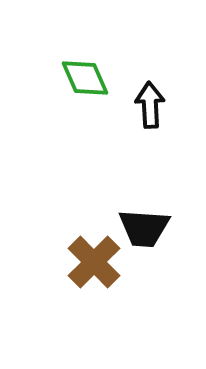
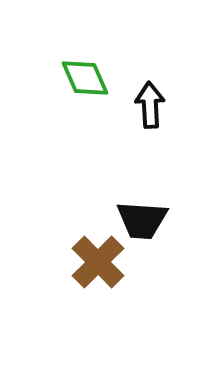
black trapezoid: moved 2 px left, 8 px up
brown cross: moved 4 px right
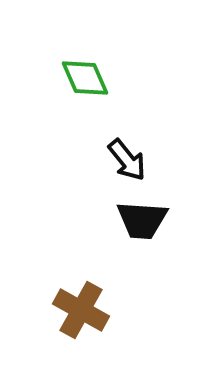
black arrow: moved 23 px left, 55 px down; rotated 144 degrees clockwise
brown cross: moved 17 px left, 48 px down; rotated 16 degrees counterclockwise
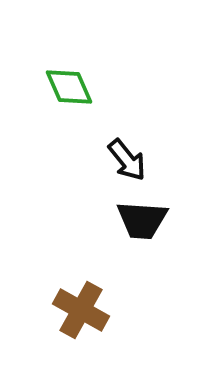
green diamond: moved 16 px left, 9 px down
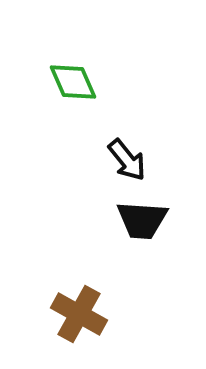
green diamond: moved 4 px right, 5 px up
brown cross: moved 2 px left, 4 px down
